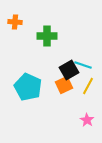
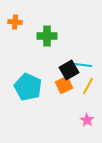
cyan line: rotated 12 degrees counterclockwise
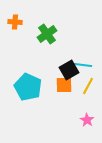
green cross: moved 2 px up; rotated 36 degrees counterclockwise
orange square: rotated 24 degrees clockwise
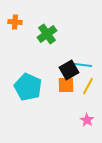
orange square: moved 2 px right
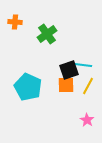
black square: rotated 12 degrees clockwise
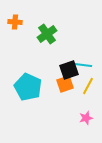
orange square: moved 1 px left, 1 px up; rotated 18 degrees counterclockwise
pink star: moved 1 px left, 2 px up; rotated 24 degrees clockwise
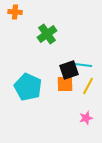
orange cross: moved 10 px up
orange square: rotated 18 degrees clockwise
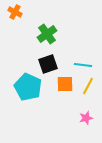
orange cross: rotated 24 degrees clockwise
black square: moved 21 px left, 6 px up
